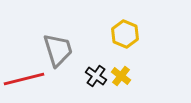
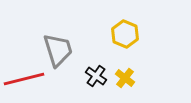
yellow cross: moved 4 px right, 2 px down
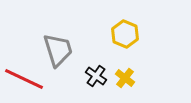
red line: rotated 39 degrees clockwise
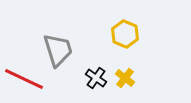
black cross: moved 2 px down
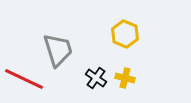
yellow cross: rotated 24 degrees counterclockwise
